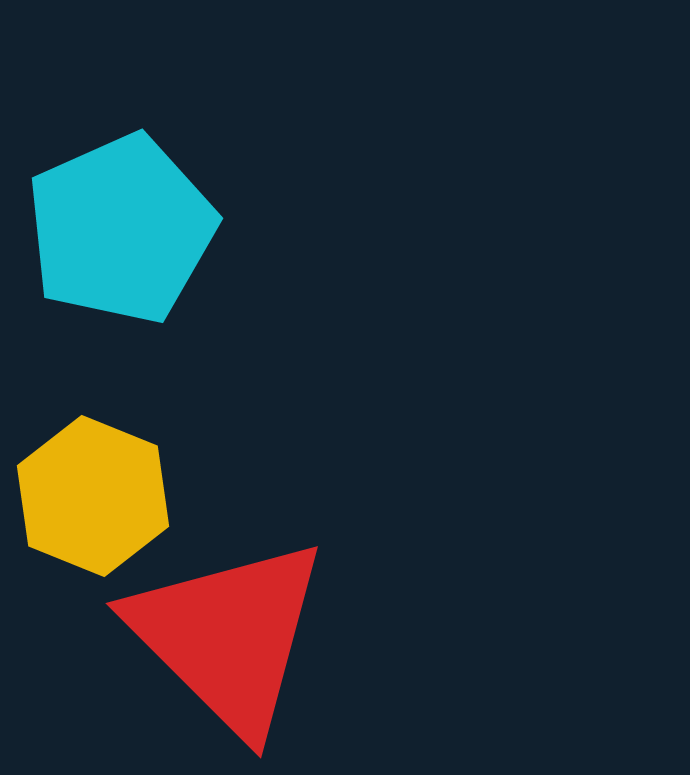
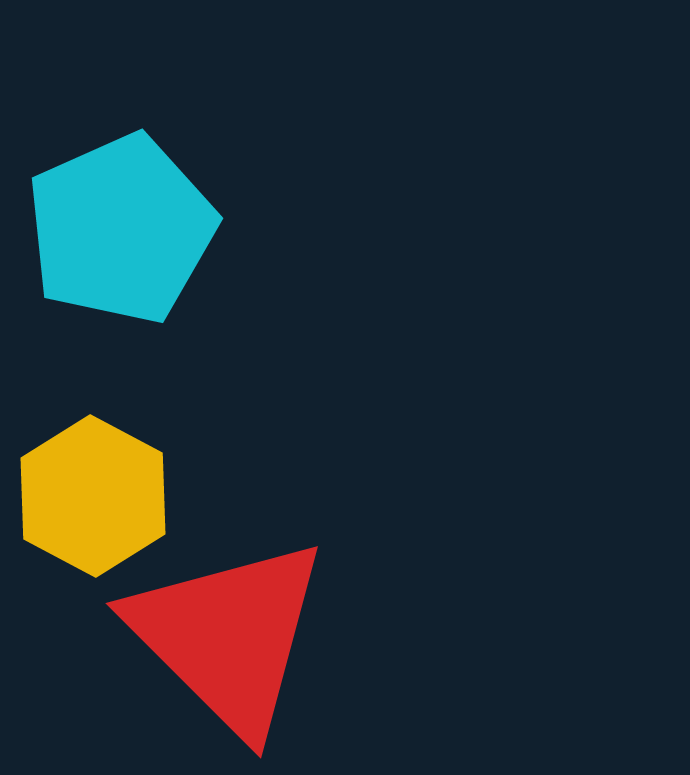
yellow hexagon: rotated 6 degrees clockwise
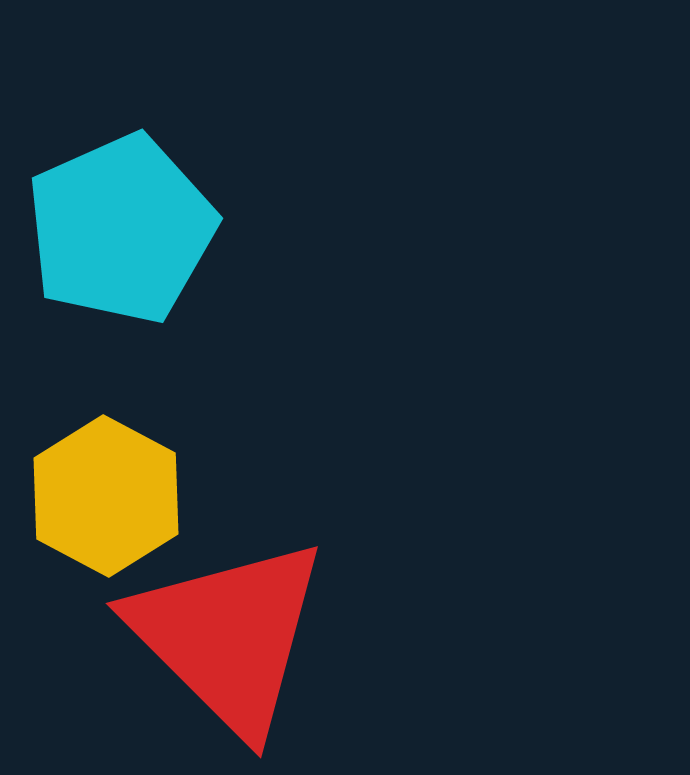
yellow hexagon: moved 13 px right
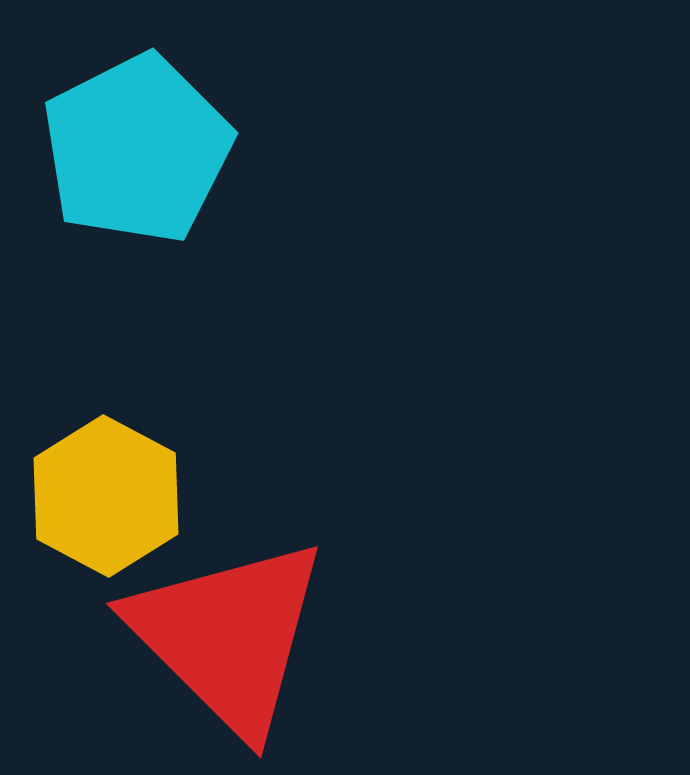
cyan pentagon: moved 16 px right, 80 px up; rotated 3 degrees counterclockwise
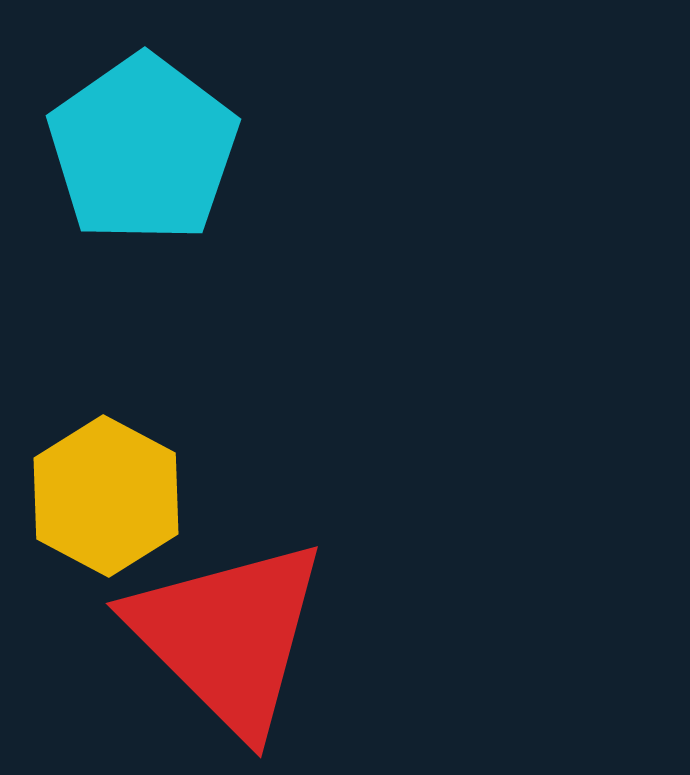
cyan pentagon: moved 6 px right; rotated 8 degrees counterclockwise
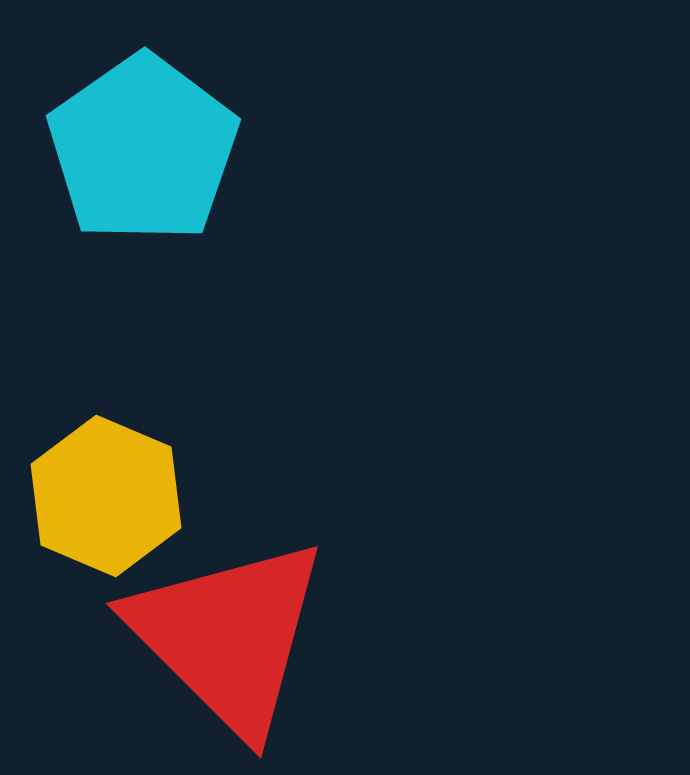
yellow hexagon: rotated 5 degrees counterclockwise
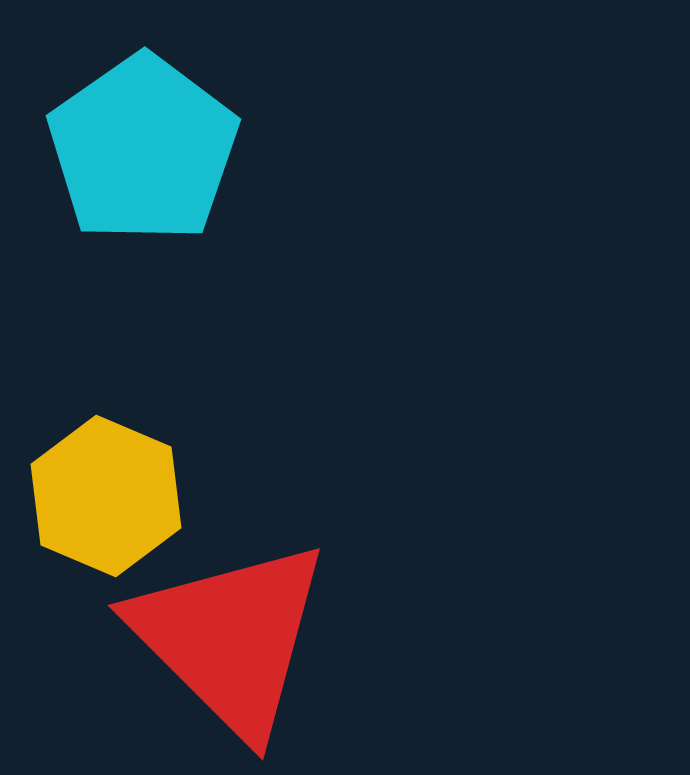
red triangle: moved 2 px right, 2 px down
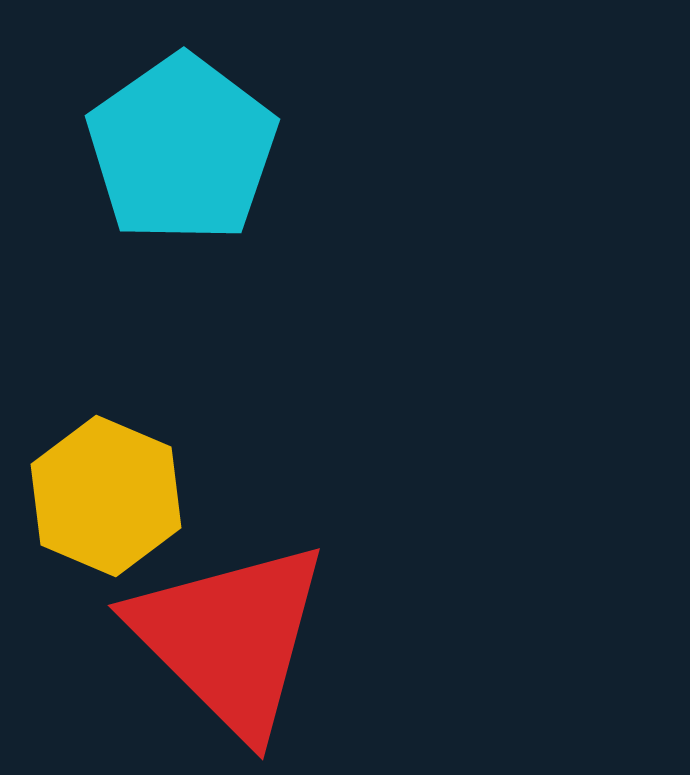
cyan pentagon: moved 39 px right
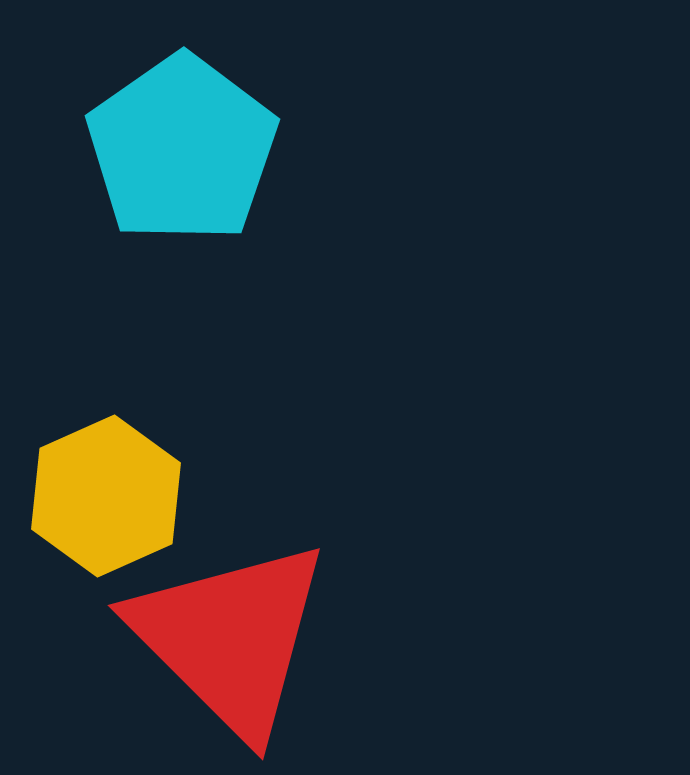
yellow hexagon: rotated 13 degrees clockwise
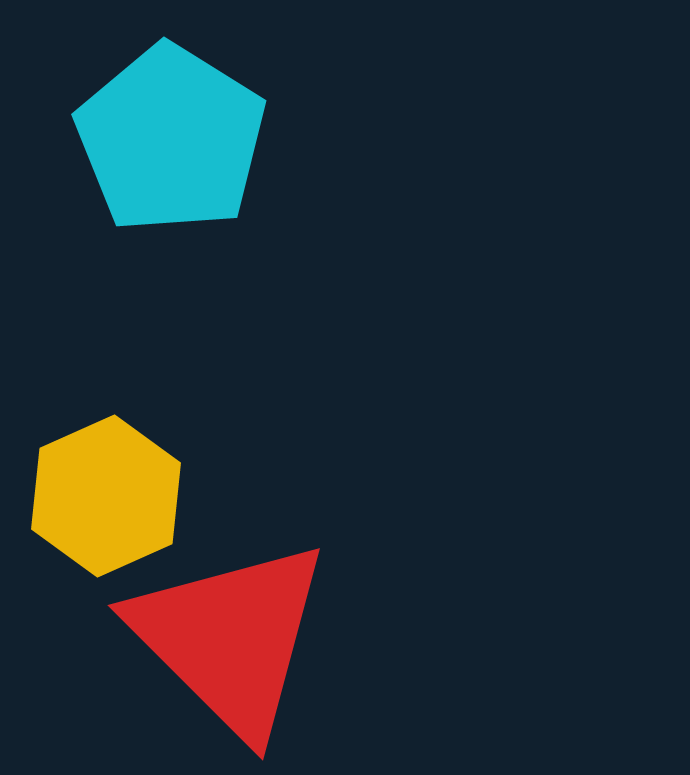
cyan pentagon: moved 11 px left, 10 px up; rotated 5 degrees counterclockwise
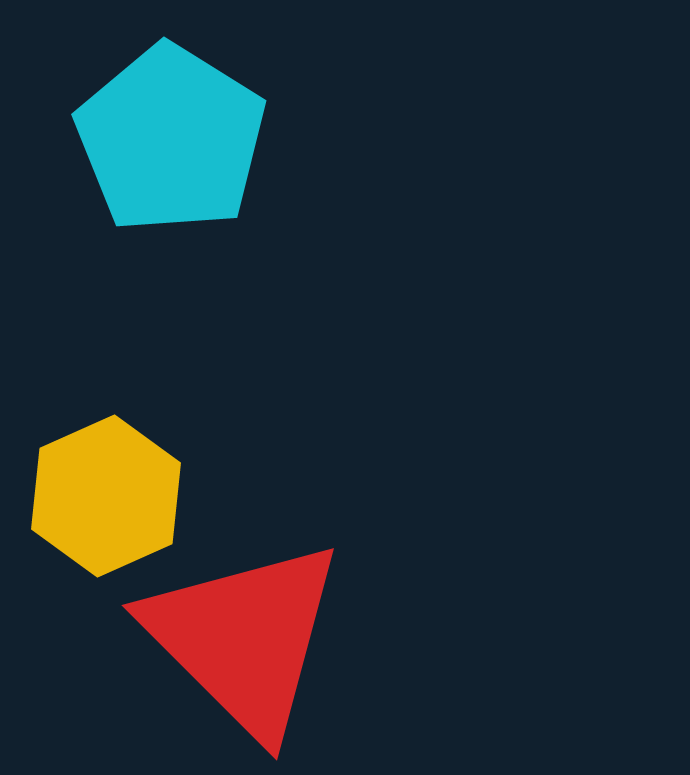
red triangle: moved 14 px right
